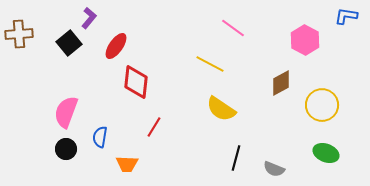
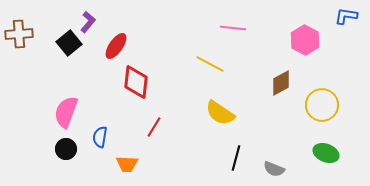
purple L-shape: moved 1 px left, 4 px down
pink line: rotated 30 degrees counterclockwise
yellow semicircle: moved 1 px left, 4 px down
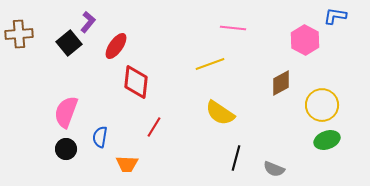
blue L-shape: moved 11 px left
yellow line: rotated 48 degrees counterclockwise
green ellipse: moved 1 px right, 13 px up; rotated 40 degrees counterclockwise
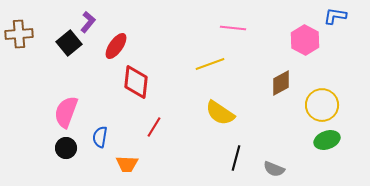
black circle: moved 1 px up
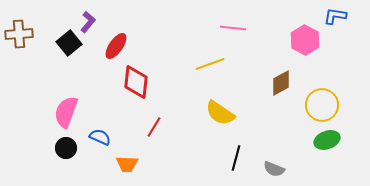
blue semicircle: rotated 105 degrees clockwise
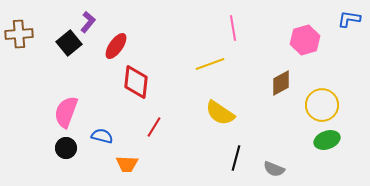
blue L-shape: moved 14 px right, 3 px down
pink line: rotated 75 degrees clockwise
pink hexagon: rotated 16 degrees clockwise
blue semicircle: moved 2 px right, 1 px up; rotated 10 degrees counterclockwise
